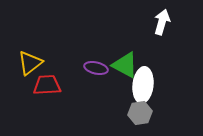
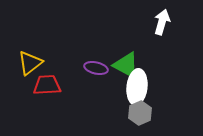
green triangle: moved 1 px right
white ellipse: moved 6 px left, 2 px down
gray hexagon: rotated 15 degrees counterclockwise
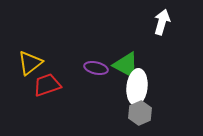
red trapezoid: rotated 16 degrees counterclockwise
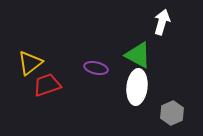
green triangle: moved 12 px right, 10 px up
gray hexagon: moved 32 px right
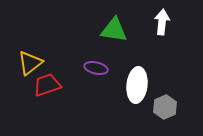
white arrow: rotated 10 degrees counterclockwise
green triangle: moved 24 px left, 25 px up; rotated 20 degrees counterclockwise
white ellipse: moved 2 px up
gray hexagon: moved 7 px left, 6 px up
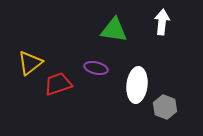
red trapezoid: moved 11 px right, 1 px up
gray hexagon: rotated 15 degrees counterclockwise
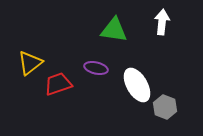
white ellipse: rotated 36 degrees counterclockwise
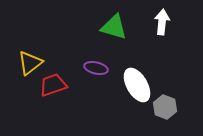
green triangle: moved 3 px up; rotated 8 degrees clockwise
red trapezoid: moved 5 px left, 1 px down
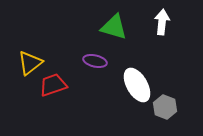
purple ellipse: moved 1 px left, 7 px up
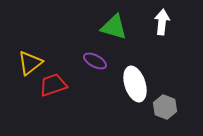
purple ellipse: rotated 15 degrees clockwise
white ellipse: moved 2 px left, 1 px up; rotated 12 degrees clockwise
